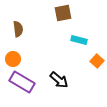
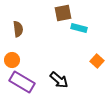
cyan rectangle: moved 12 px up
orange circle: moved 1 px left, 1 px down
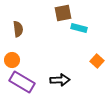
black arrow: moved 1 px right; rotated 42 degrees counterclockwise
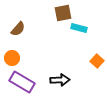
brown semicircle: rotated 49 degrees clockwise
orange circle: moved 2 px up
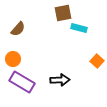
orange circle: moved 1 px right, 1 px down
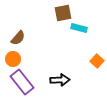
brown semicircle: moved 9 px down
purple rectangle: rotated 20 degrees clockwise
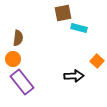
brown semicircle: rotated 35 degrees counterclockwise
black arrow: moved 14 px right, 4 px up
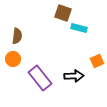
brown square: rotated 30 degrees clockwise
brown semicircle: moved 1 px left, 2 px up
orange square: rotated 24 degrees clockwise
purple rectangle: moved 18 px right, 4 px up
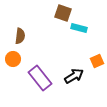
brown semicircle: moved 3 px right
black arrow: rotated 30 degrees counterclockwise
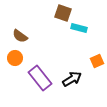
brown semicircle: rotated 119 degrees clockwise
orange circle: moved 2 px right, 1 px up
black arrow: moved 2 px left, 3 px down
